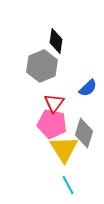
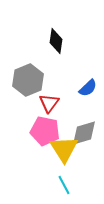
gray hexagon: moved 14 px left, 14 px down
red triangle: moved 5 px left
pink pentagon: moved 7 px left, 7 px down
gray diamond: rotated 56 degrees clockwise
cyan line: moved 4 px left
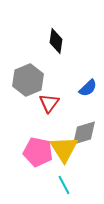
pink pentagon: moved 7 px left, 21 px down
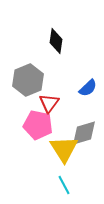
pink pentagon: moved 27 px up
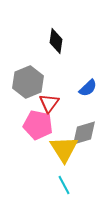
gray hexagon: moved 2 px down
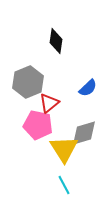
red triangle: rotated 15 degrees clockwise
